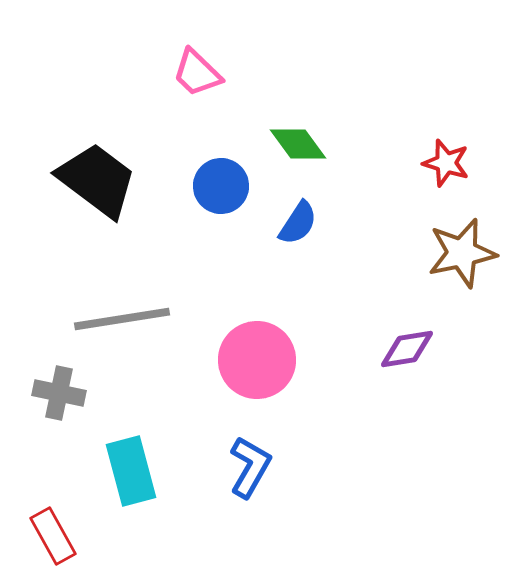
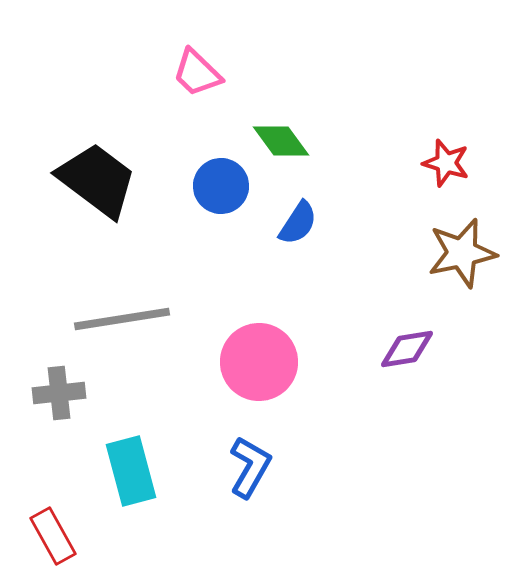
green diamond: moved 17 px left, 3 px up
pink circle: moved 2 px right, 2 px down
gray cross: rotated 18 degrees counterclockwise
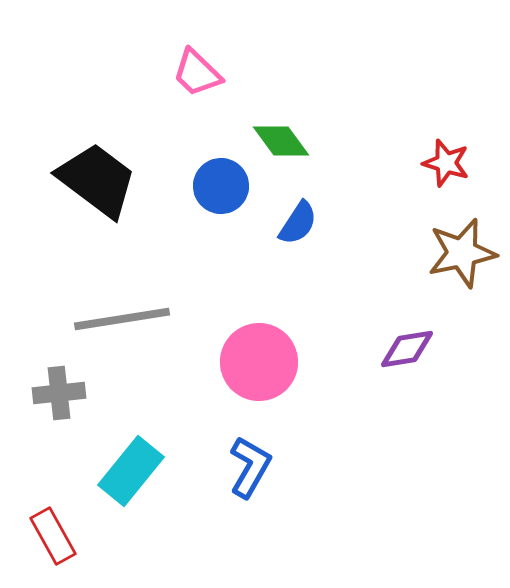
cyan rectangle: rotated 54 degrees clockwise
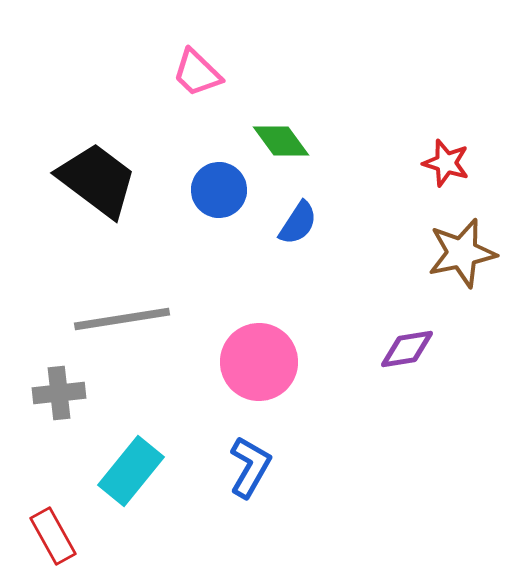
blue circle: moved 2 px left, 4 px down
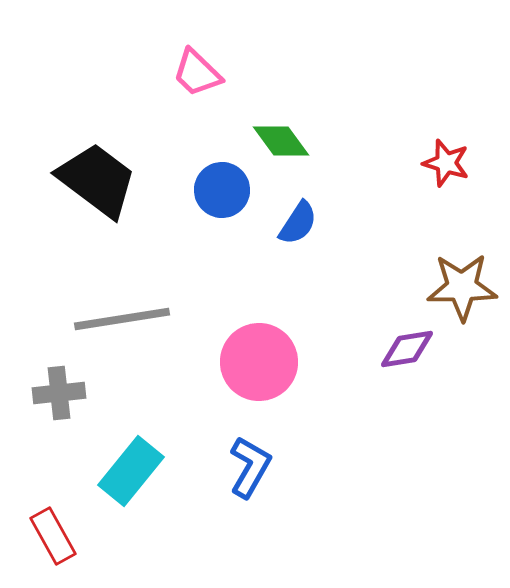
blue circle: moved 3 px right
brown star: moved 34 px down; rotated 12 degrees clockwise
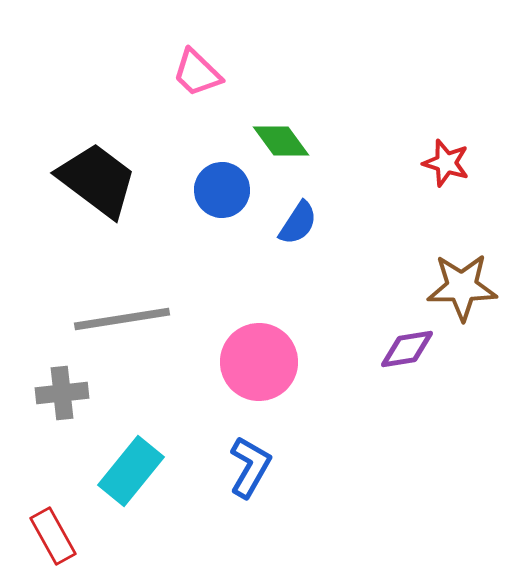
gray cross: moved 3 px right
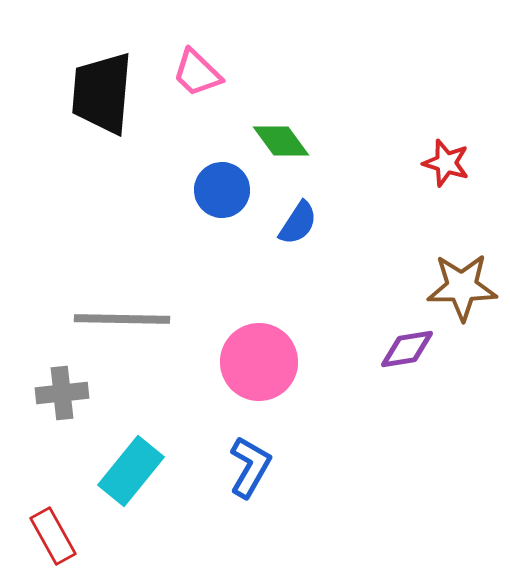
black trapezoid: moved 5 px right, 87 px up; rotated 122 degrees counterclockwise
gray line: rotated 10 degrees clockwise
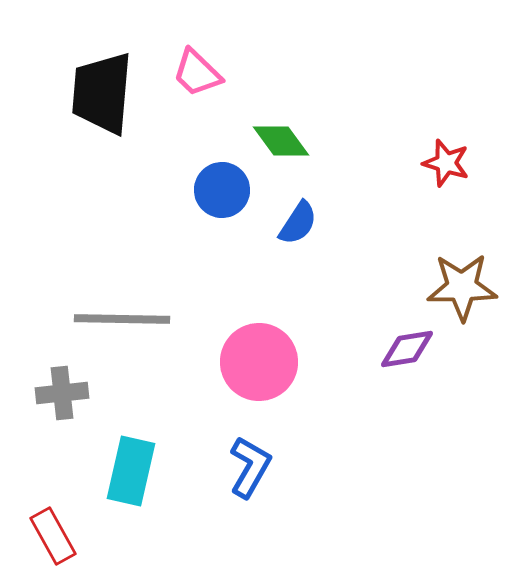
cyan rectangle: rotated 26 degrees counterclockwise
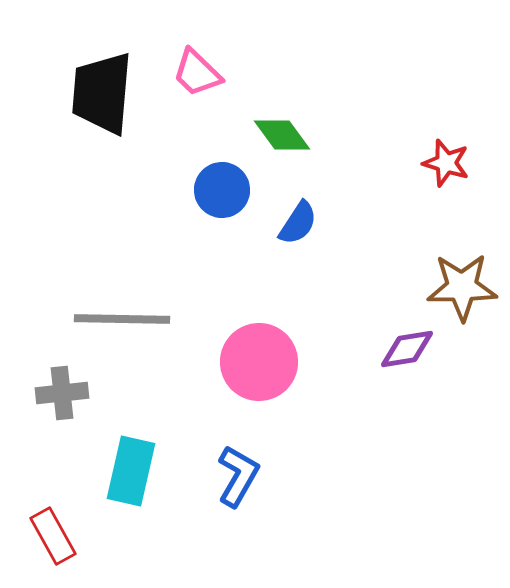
green diamond: moved 1 px right, 6 px up
blue L-shape: moved 12 px left, 9 px down
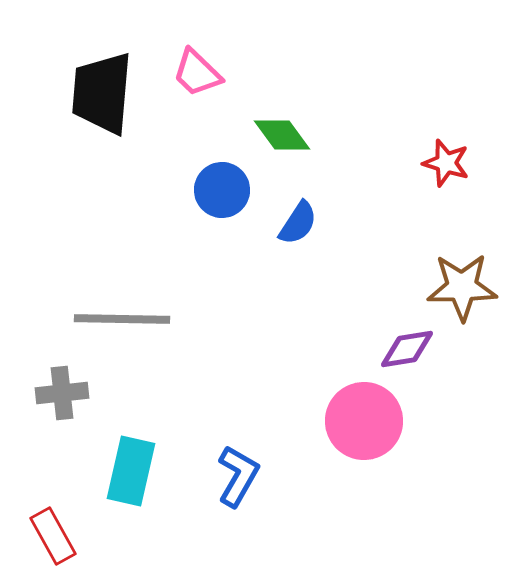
pink circle: moved 105 px right, 59 px down
